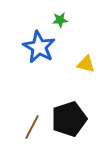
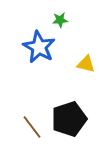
brown line: rotated 65 degrees counterclockwise
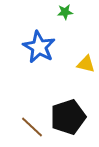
green star: moved 5 px right, 8 px up
black pentagon: moved 1 px left, 2 px up
brown line: rotated 10 degrees counterclockwise
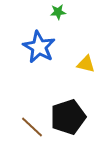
green star: moved 7 px left
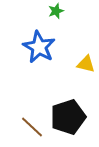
green star: moved 2 px left, 1 px up; rotated 14 degrees counterclockwise
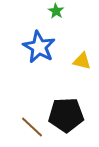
green star: rotated 21 degrees counterclockwise
yellow triangle: moved 4 px left, 3 px up
black pentagon: moved 2 px left, 2 px up; rotated 16 degrees clockwise
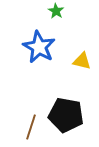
black pentagon: rotated 12 degrees clockwise
brown line: moved 1 px left; rotated 65 degrees clockwise
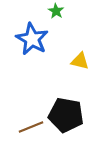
blue star: moved 7 px left, 8 px up
yellow triangle: moved 2 px left
brown line: rotated 50 degrees clockwise
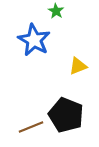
blue star: moved 2 px right, 1 px down
yellow triangle: moved 2 px left, 5 px down; rotated 36 degrees counterclockwise
black pentagon: rotated 12 degrees clockwise
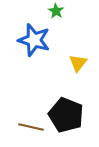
blue star: rotated 12 degrees counterclockwise
yellow triangle: moved 3 px up; rotated 30 degrees counterclockwise
brown line: rotated 35 degrees clockwise
